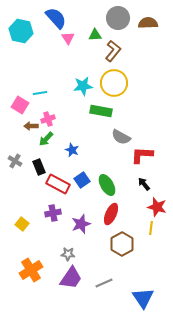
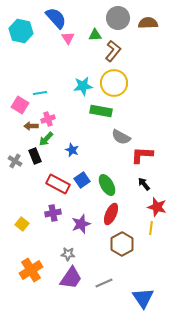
black rectangle: moved 4 px left, 11 px up
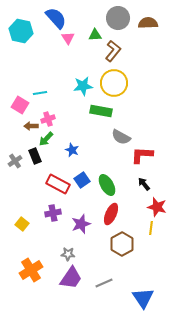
gray cross: rotated 24 degrees clockwise
